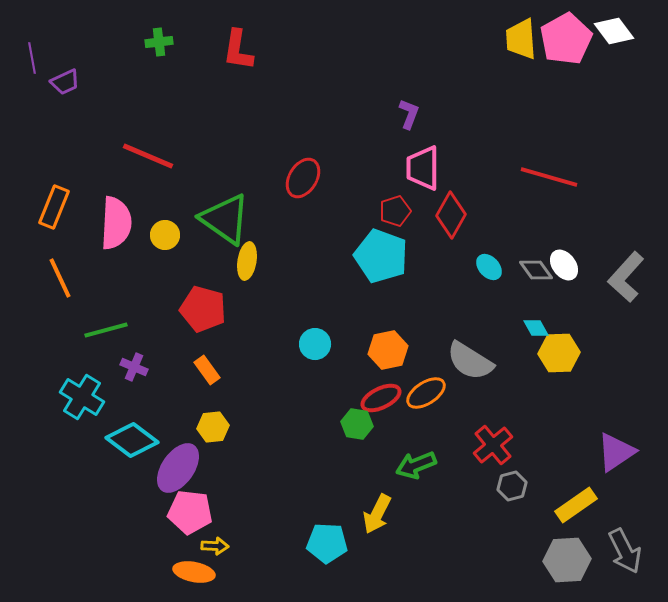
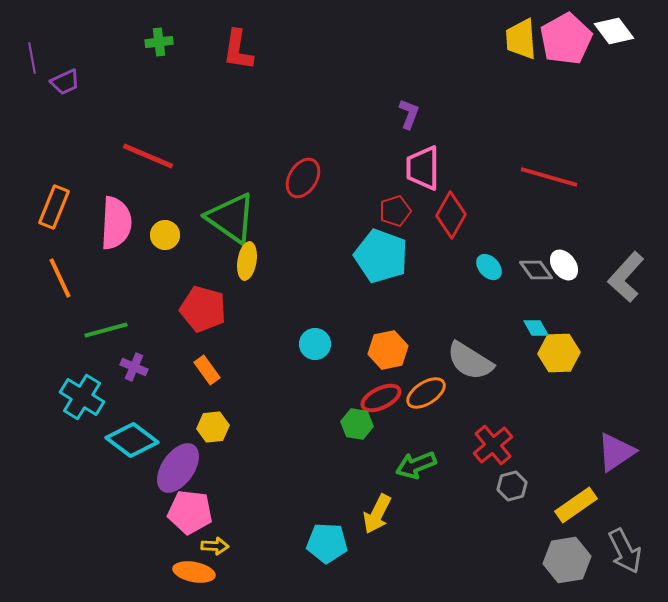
green triangle at (225, 219): moved 6 px right, 1 px up
gray hexagon at (567, 560): rotated 6 degrees counterclockwise
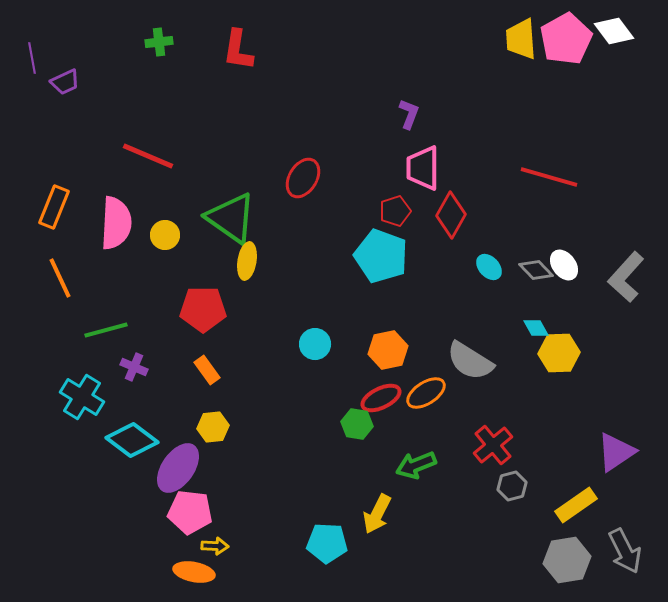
gray diamond at (536, 270): rotated 8 degrees counterclockwise
red pentagon at (203, 309): rotated 15 degrees counterclockwise
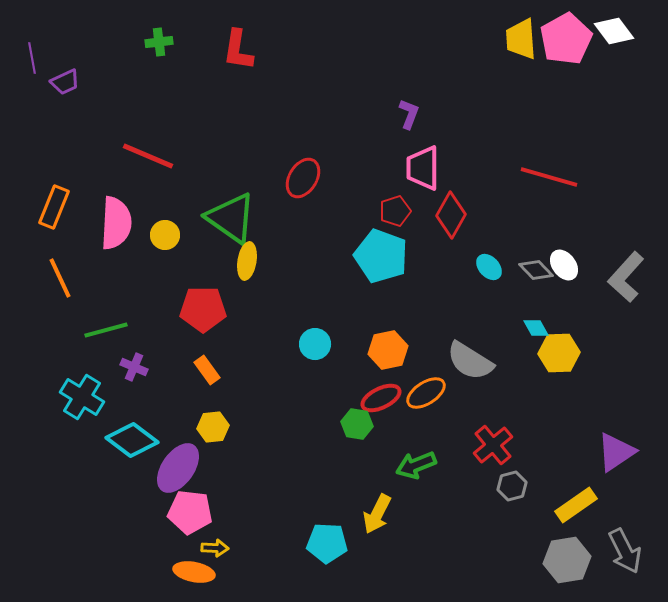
yellow arrow at (215, 546): moved 2 px down
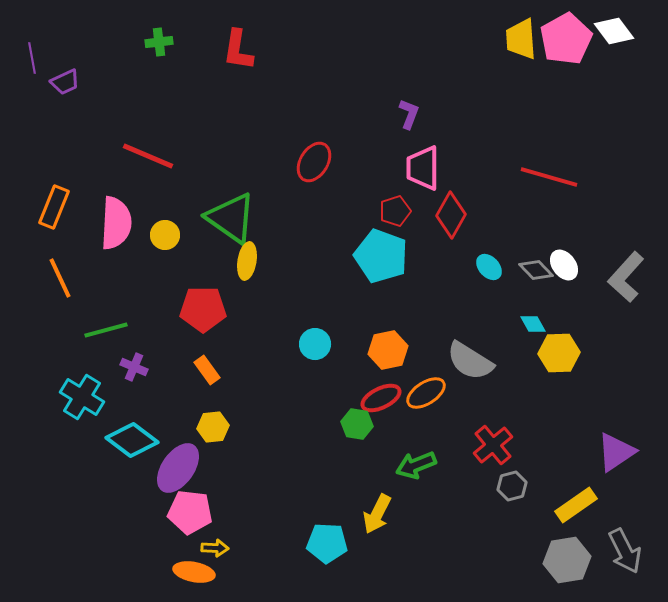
red ellipse at (303, 178): moved 11 px right, 16 px up
cyan diamond at (536, 328): moved 3 px left, 4 px up
